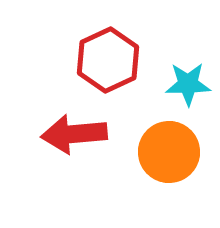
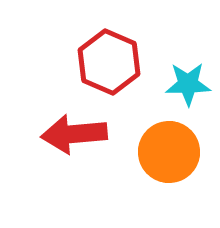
red hexagon: moved 1 px right, 2 px down; rotated 12 degrees counterclockwise
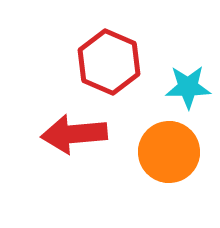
cyan star: moved 3 px down
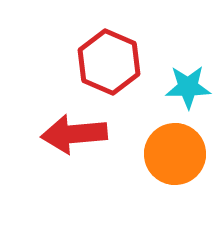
orange circle: moved 6 px right, 2 px down
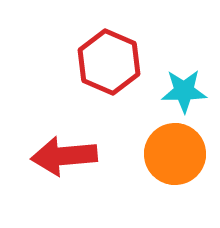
cyan star: moved 4 px left, 4 px down
red arrow: moved 10 px left, 22 px down
